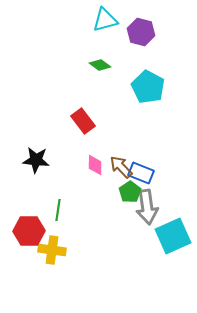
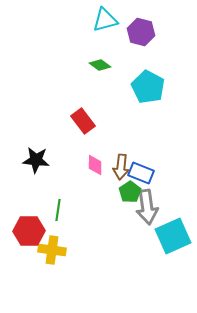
brown arrow: rotated 130 degrees counterclockwise
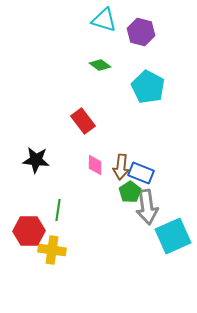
cyan triangle: moved 1 px left; rotated 32 degrees clockwise
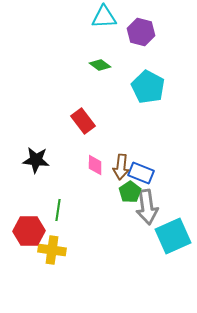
cyan triangle: moved 3 px up; rotated 20 degrees counterclockwise
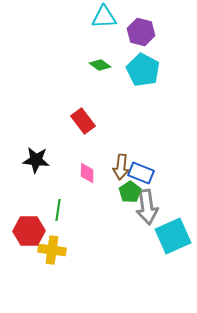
cyan pentagon: moved 5 px left, 17 px up
pink diamond: moved 8 px left, 8 px down
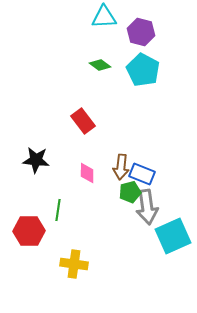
blue rectangle: moved 1 px right, 1 px down
green pentagon: rotated 20 degrees clockwise
yellow cross: moved 22 px right, 14 px down
